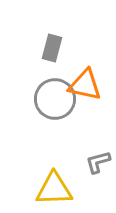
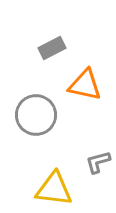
gray rectangle: rotated 48 degrees clockwise
gray circle: moved 19 px left, 16 px down
yellow triangle: rotated 9 degrees clockwise
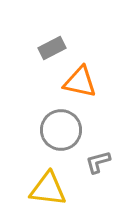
orange triangle: moved 5 px left, 3 px up
gray circle: moved 25 px right, 15 px down
yellow triangle: moved 6 px left
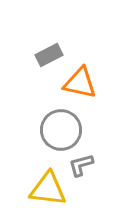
gray rectangle: moved 3 px left, 7 px down
orange triangle: moved 1 px down
gray L-shape: moved 17 px left, 3 px down
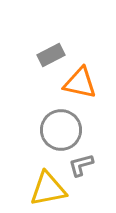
gray rectangle: moved 2 px right
yellow triangle: rotated 18 degrees counterclockwise
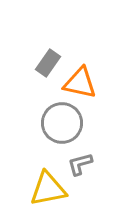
gray rectangle: moved 3 px left, 8 px down; rotated 28 degrees counterclockwise
gray circle: moved 1 px right, 7 px up
gray L-shape: moved 1 px left, 1 px up
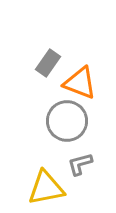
orange triangle: rotated 9 degrees clockwise
gray circle: moved 5 px right, 2 px up
yellow triangle: moved 2 px left, 1 px up
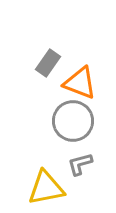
gray circle: moved 6 px right
